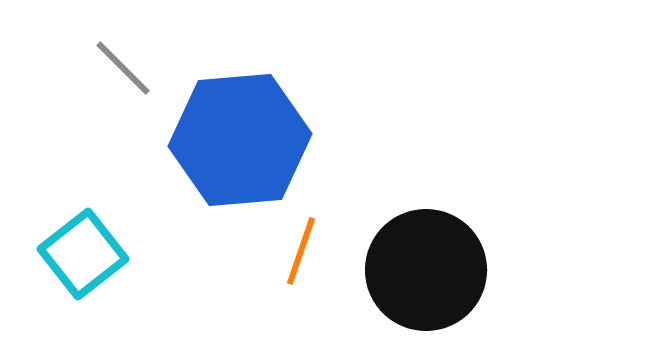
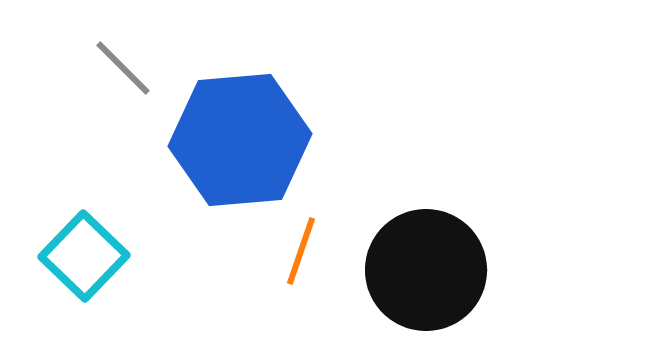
cyan square: moved 1 px right, 2 px down; rotated 8 degrees counterclockwise
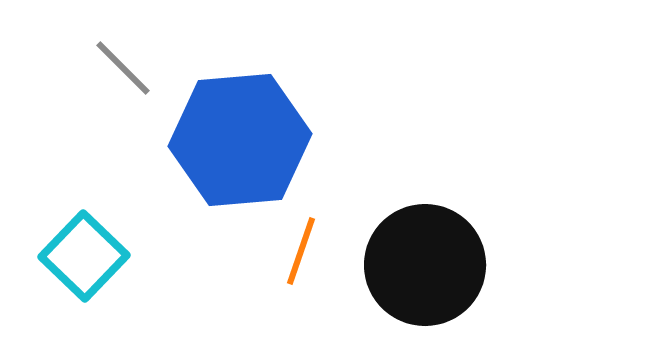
black circle: moved 1 px left, 5 px up
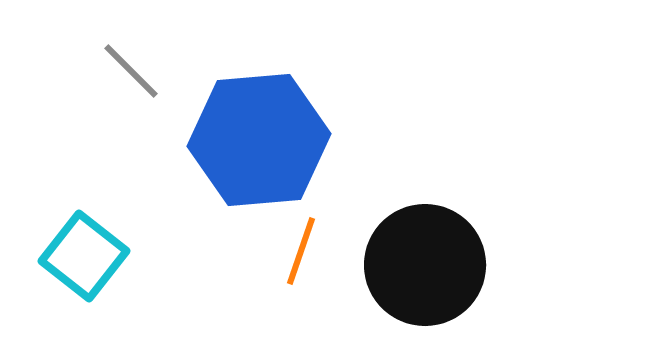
gray line: moved 8 px right, 3 px down
blue hexagon: moved 19 px right
cyan square: rotated 6 degrees counterclockwise
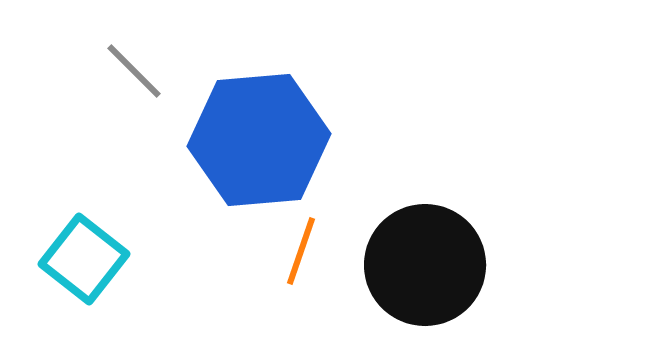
gray line: moved 3 px right
cyan square: moved 3 px down
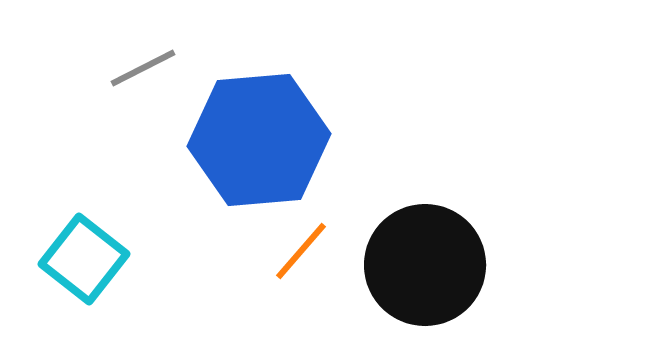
gray line: moved 9 px right, 3 px up; rotated 72 degrees counterclockwise
orange line: rotated 22 degrees clockwise
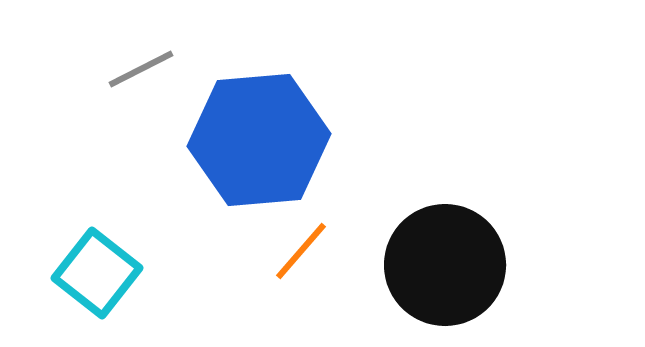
gray line: moved 2 px left, 1 px down
cyan square: moved 13 px right, 14 px down
black circle: moved 20 px right
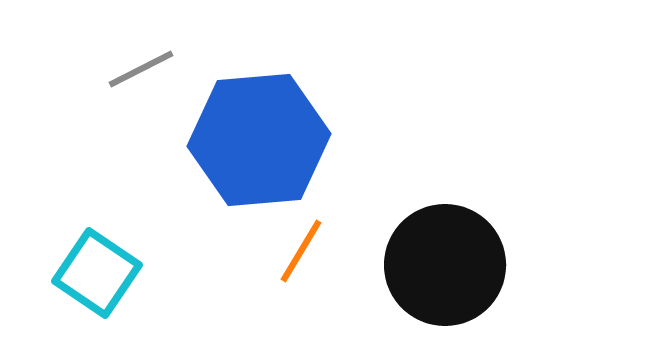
orange line: rotated 10 degrees counterclockwise
cyan square: rotated 4 degrees counterclockwise
